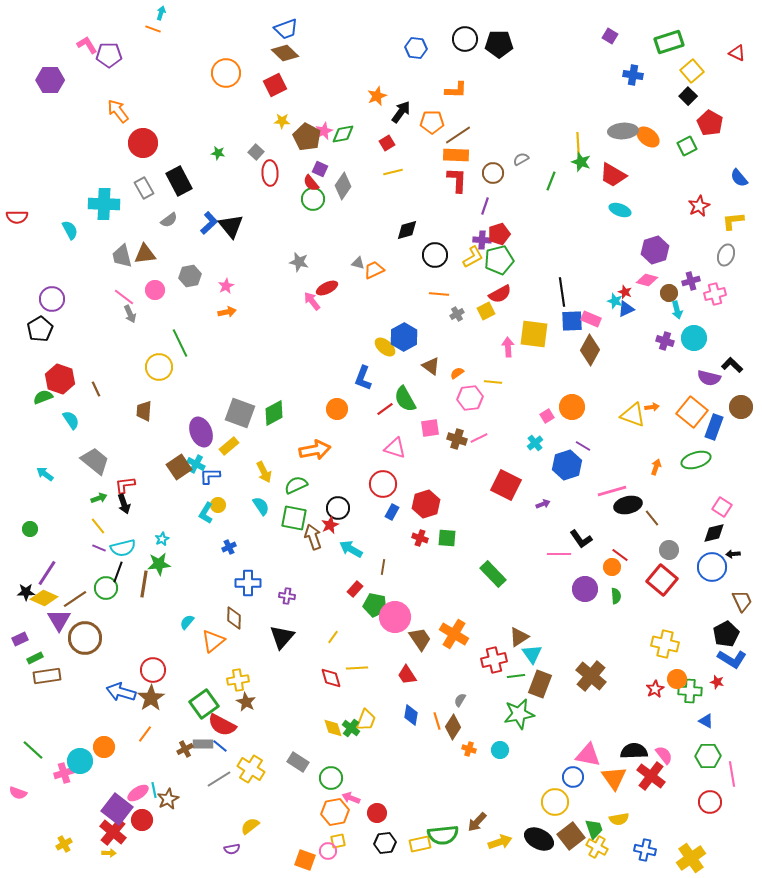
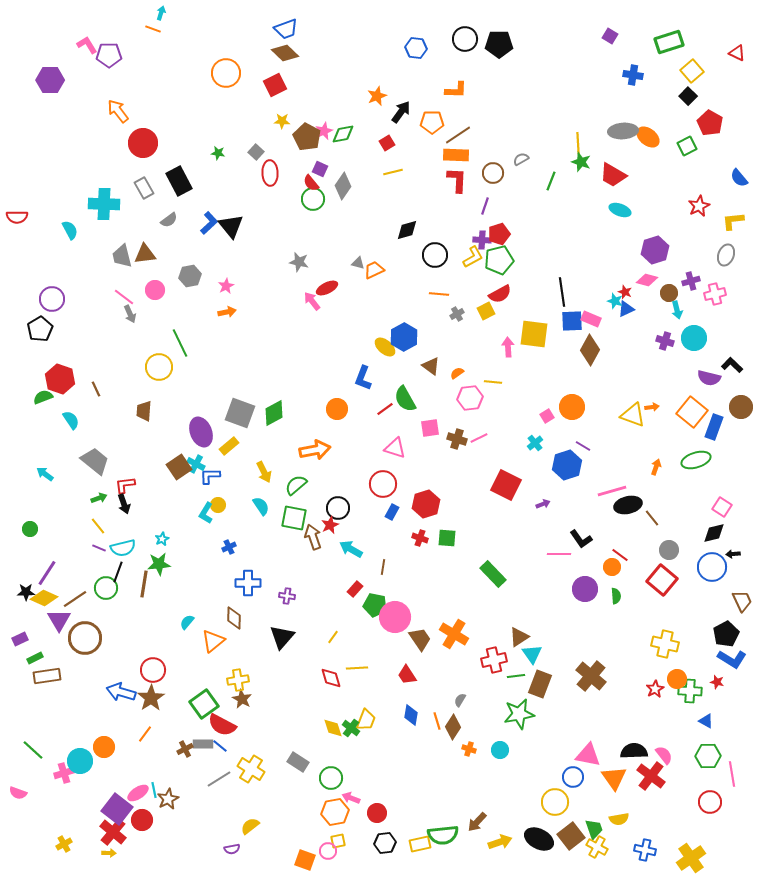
green semicircle at (296, 485): rotated 15 degrees counterclockwise
brown star at (246, 702): moved 4 px left, 3 px up
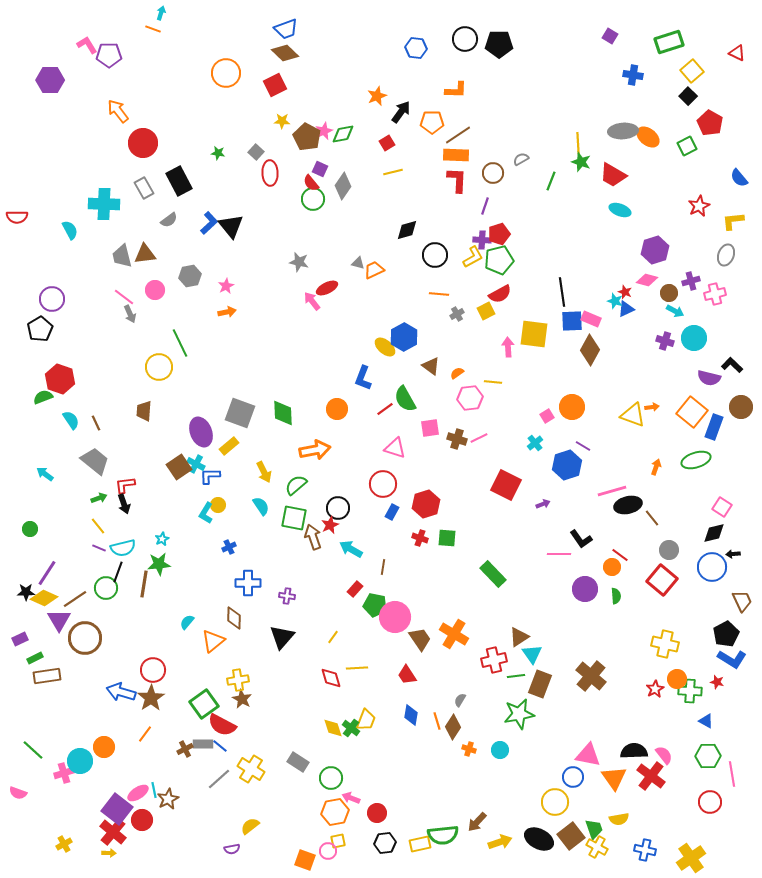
cyan arrow at (677, 310): moved 2 px left, 1 px down; rotated 48 degrees counterclockwise
brown line at (96, 389): moved 34 px down
green diamond at (274, 413): moved 9 px right; rotated 64 degrees counterclockwise
gray line at (219, 779): rotated 10 degrees counterclockwise
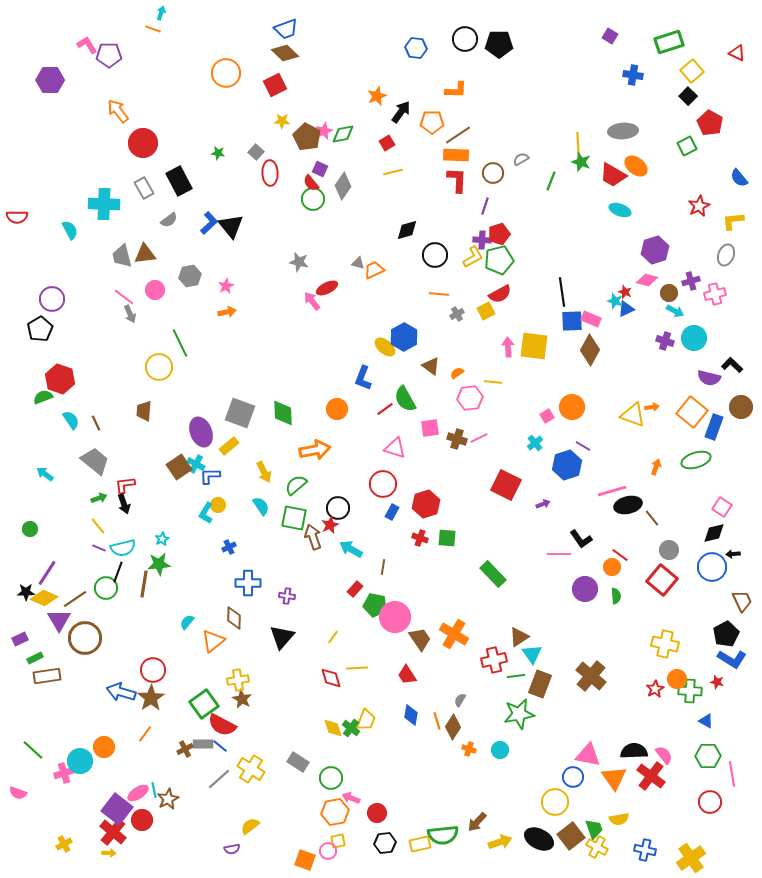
orange ellipse at (648, 137): moved 12 px left, 29 px down
yellow square at (534, 334): moved 12 px down
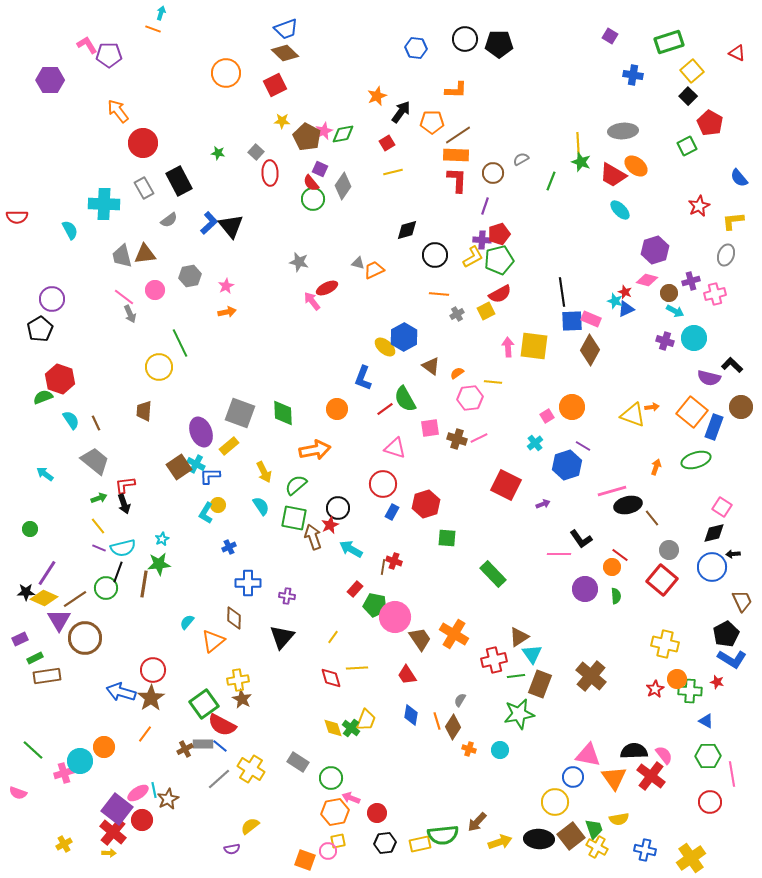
cyan ellipse at (620, 210): rotated 25 degrees clockwise
red cross at (420, 538): moved 26 px left, 23 px down
black ellipse at (539, 839): rotated 24 degrees counterclockwise
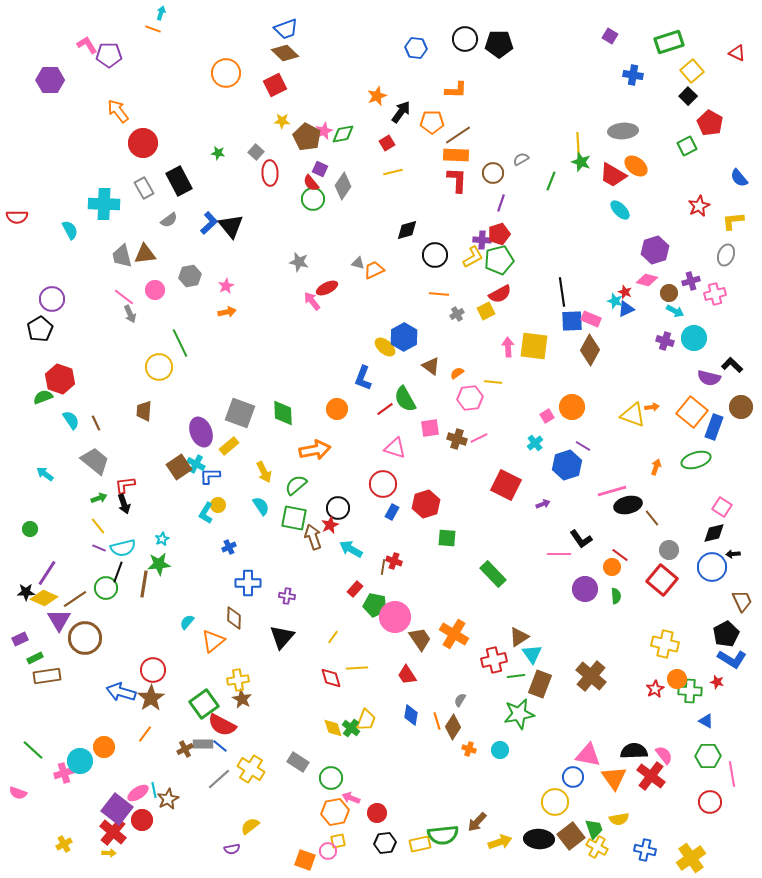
purple line at (485, 206): moved 16 px right, 3 px up
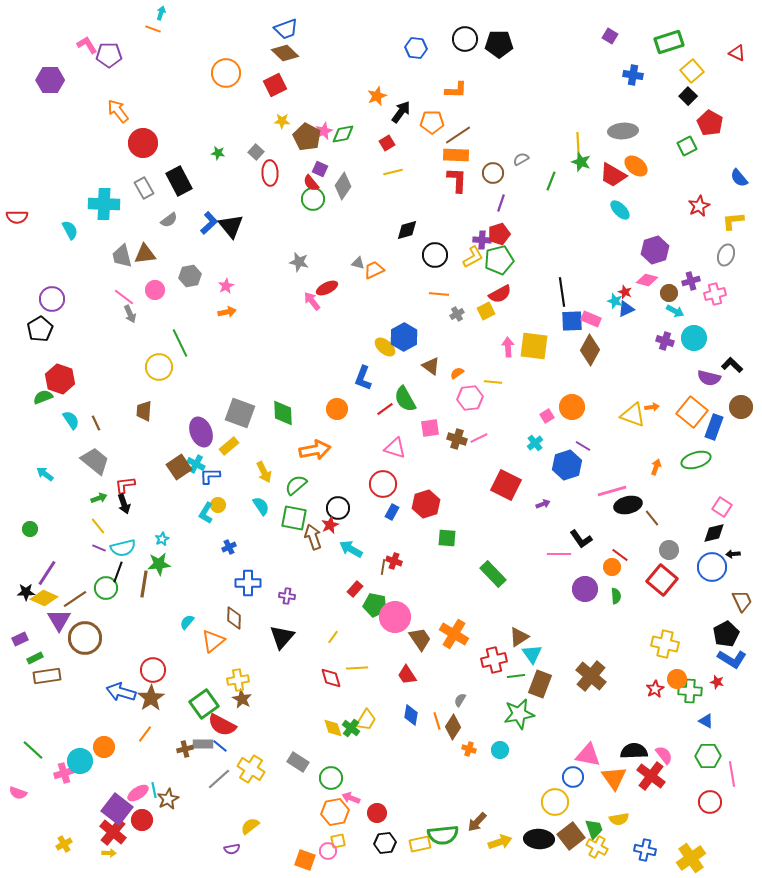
yellow trapezoid at (366, 720): rotated 10 degrees clockwise
brown cross at (185, 749): rotated 14 degrees clockwise
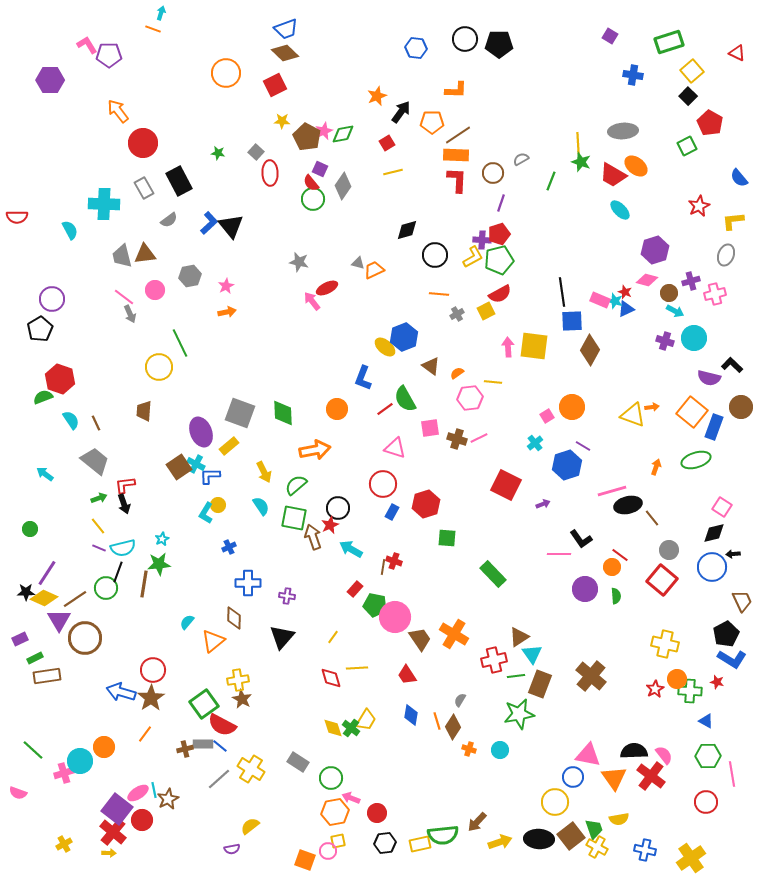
pink rectangle at (591, 319): moved 9 px right, 19 px up
blue hexagon at (404, 337): rotated 8 degrees clockwise
red circle at (710, 802): moved 4 px left
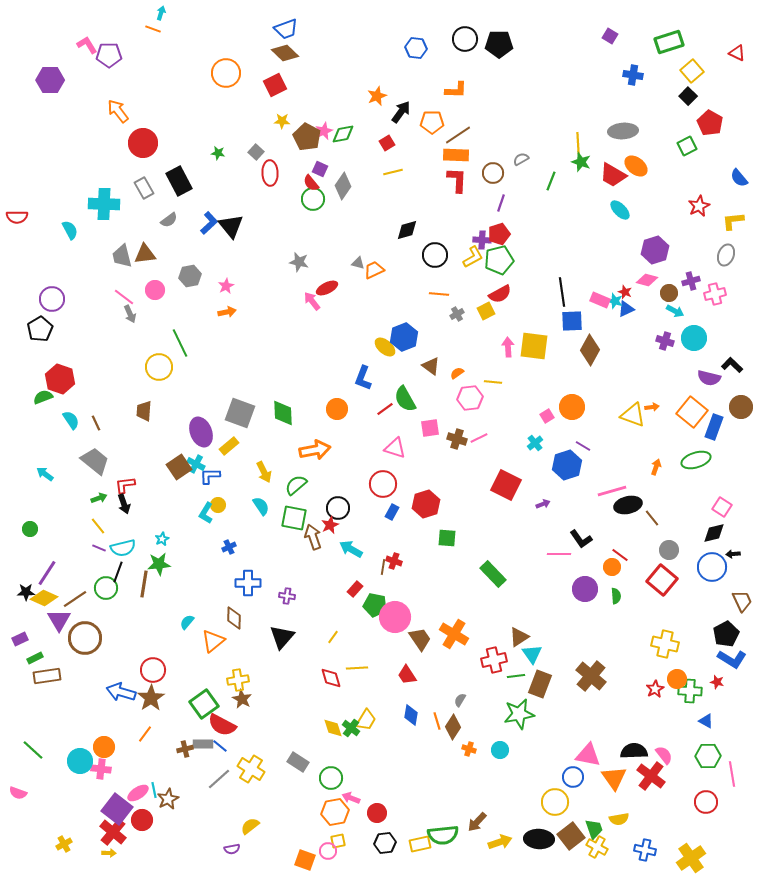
pink cross at (64, 773): moved 37 px right, 4 px up; rotated 24 degrees clockwise
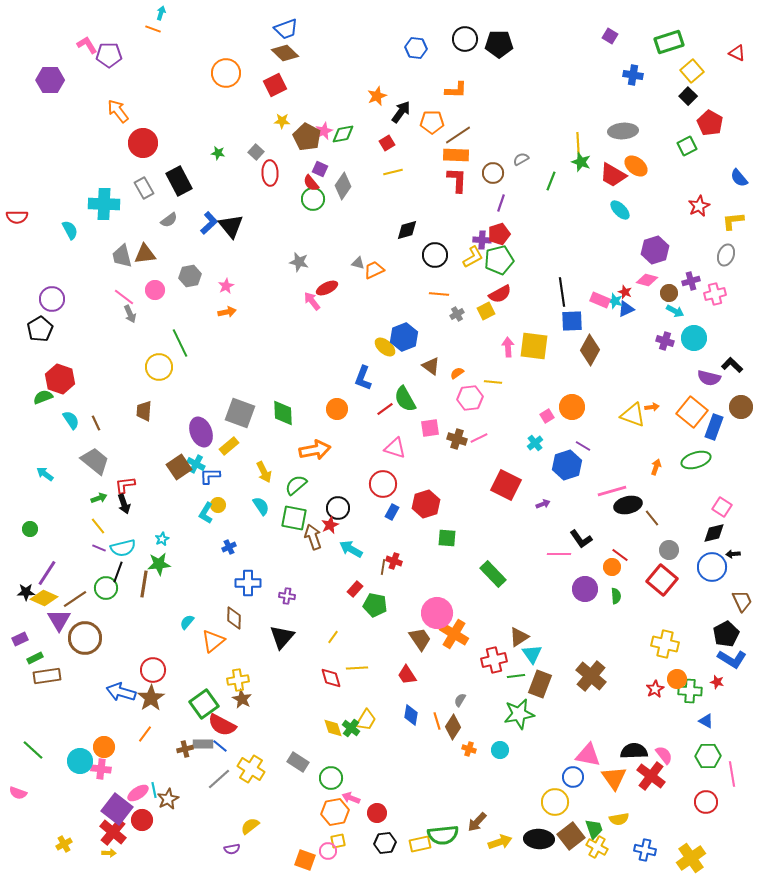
pink circle at (395, 617): moved 42 px right, 4 px up
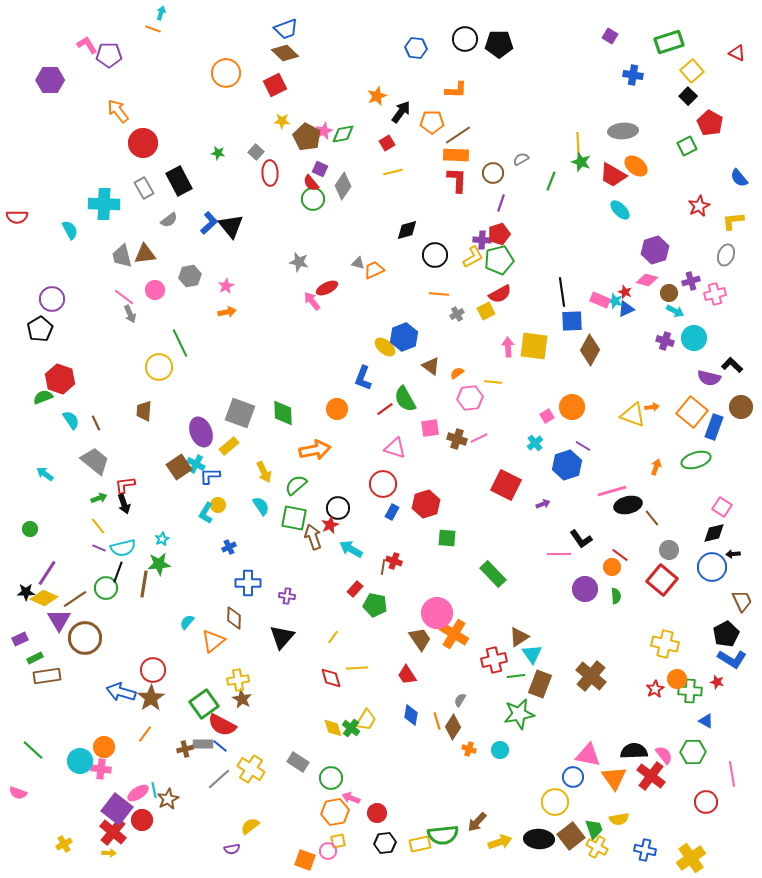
green hexagon at (708, 756): moved 15 px left, 4 px up
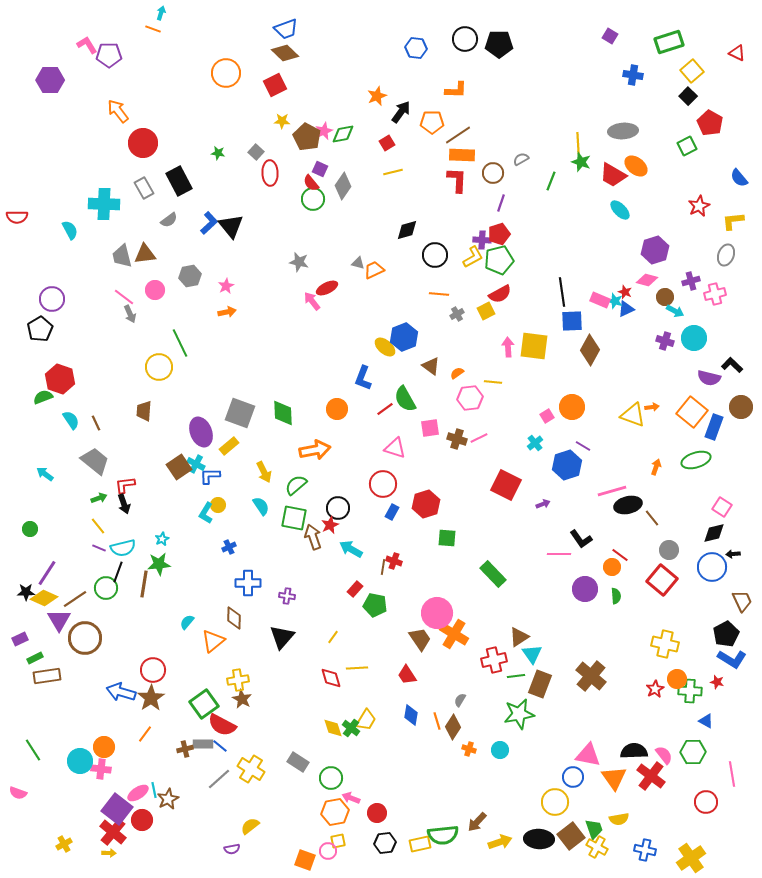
orange rectangle at (456, 155): moved 6 px right
brown circle at (669, 293): moved 4 px left, 4 px down
green line at (33, 750): rotated 15 degrees clockwise
